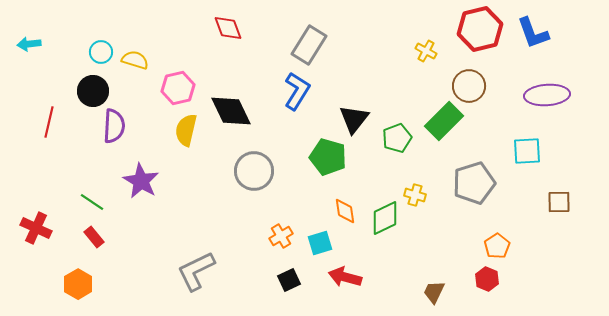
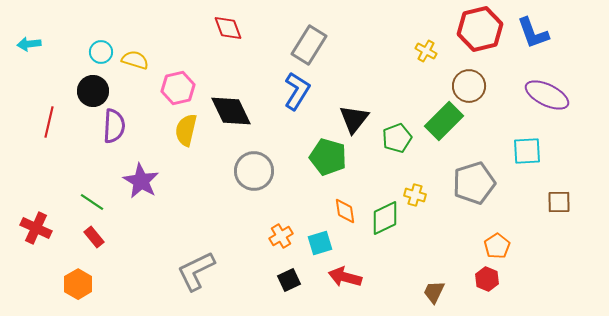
purple ellipse at (547, 95): rotated 30 degrees clockwise
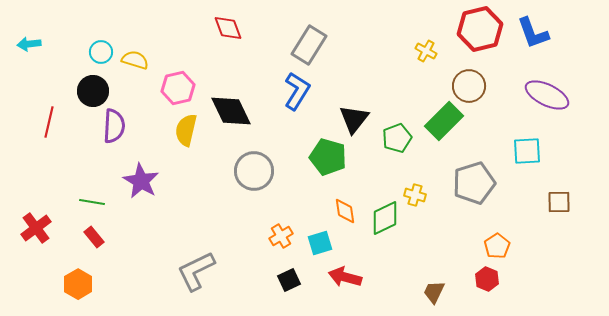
green line at (92, 202): rotated 25 degrees counterclockwise
red cross at (36, 228): rotated 28 degrees clockwise
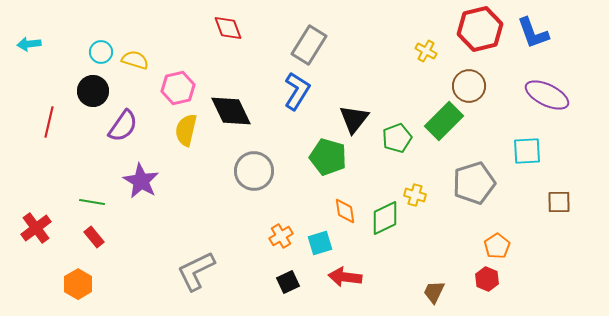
purple semicircle at (114, 126): moved 9 px right; rotated 32 degrees clockwise
red arrow at (345, 277): rotated 8 degrees counterclockwise
black square at (289, 280): moved 1 px left, 2 px down
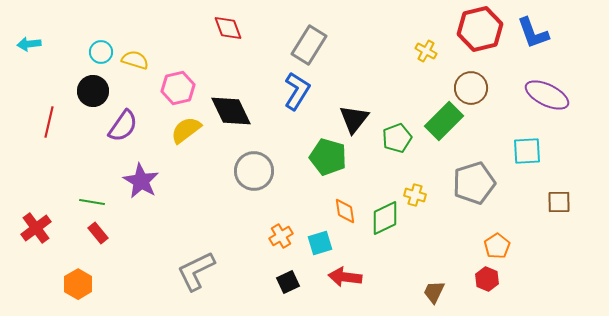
brown circle at (469, 86): moved 2 px right, 2 px down
yellow semicircle at (186, 130): rotated 40 degrees clockwise
red rectangle at (94, 237): moved 4 px right, 4 px up
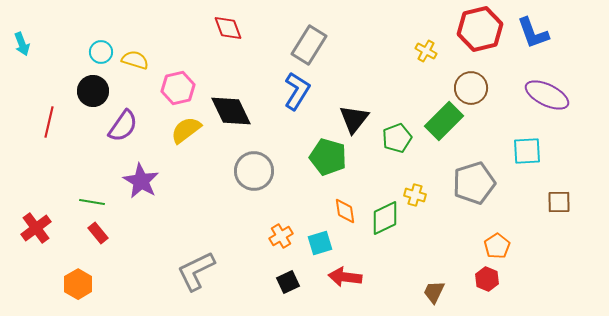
cyan arrow at (29, 44): moved 7 px left; rotated 105 degrees counterclockwise
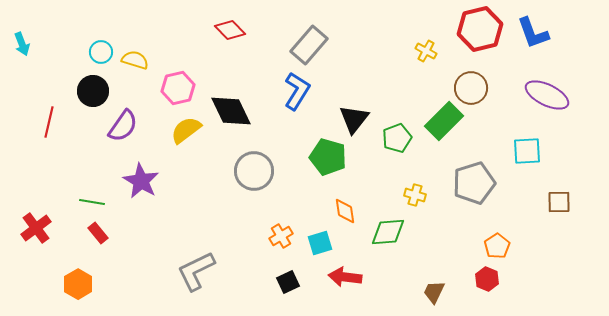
red diamond at (228, 28): moved 2 px right, 2 px down; rotated 24 degrees counterclockwise
gray rectangle at (309, 45): rotated 9 degrees clockwise
green diamond at (385, 218): moved 3 px right, 14 px down; rotated 21 degrees clockwise
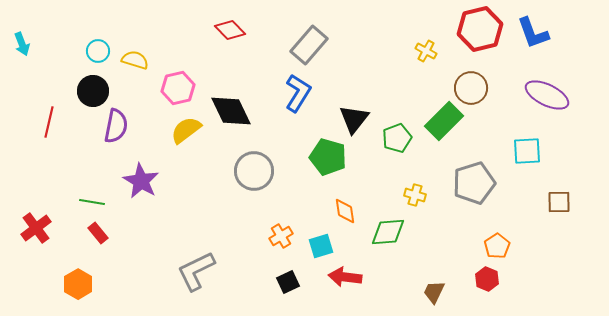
cyan circle at (101, 52): moved 3 px left, 1 px up
blue L-shape at (297, 91): moved 1 px right, 2 px down
purple semicircle at (123, 126): moved 7 px left; rotated 24 degrees counterclockwise
cyan square at (320, 243): moved 1 px right, 3 px down
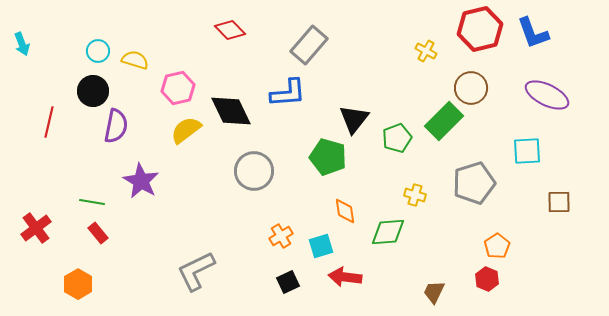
blue L-shape at (298, 93): moved 10 px left; rotated 54 degrees clockwise
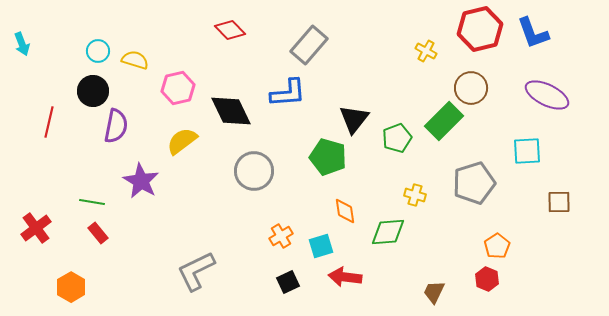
yellow semicircle at (186, 130): moved 4 px left, 11 px down
orange hexagon at (78, 284): moved 7 px left, 3 px down
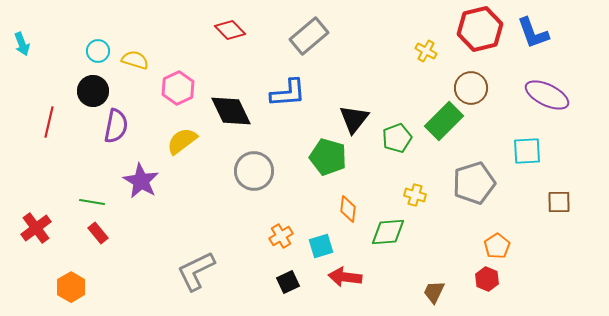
gray rectangle at (309, 45): moved 9 px up; rotated 9 degrees clockwise
pink hexagon at (178, 88): rotated 12 degrees counterclockwise
orange diamond at (345, 211): moved 3 px right, 2 px up; rotated 16 degrees clockwise
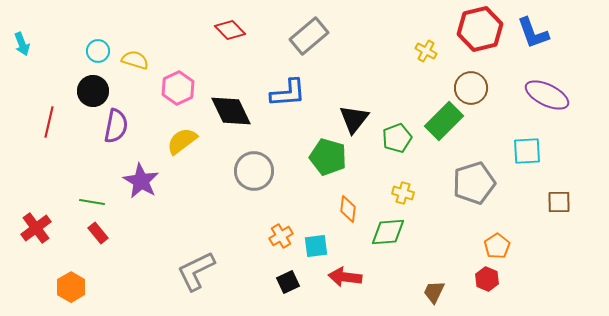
yellow cross at (415, 195): moved 12 px left, 2 px up
cyan square at (321, 246): moved 5 px left; rotated 10 degrees clockwise
